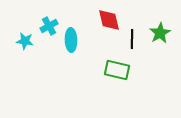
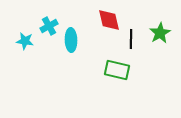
black line: moved 1 px left
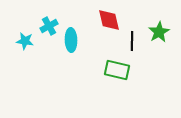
green star: moved 1 px left, 1 px up
black line: moved 1 px right, 2 px down
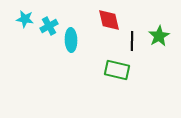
green star: moved 4 px down
cyan star: moved 22 px up
